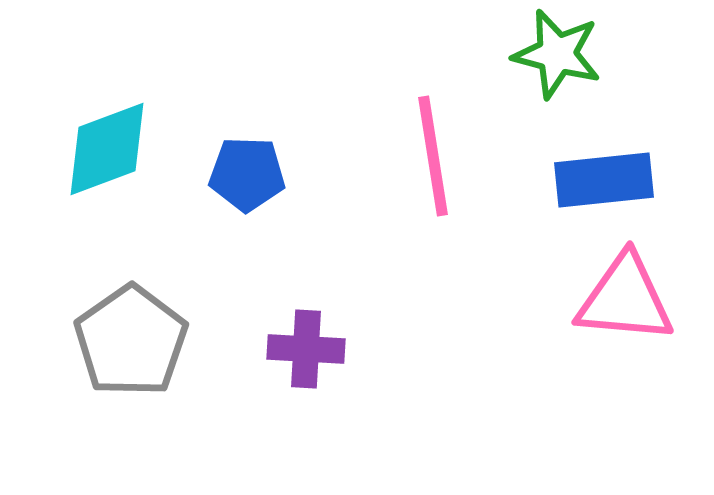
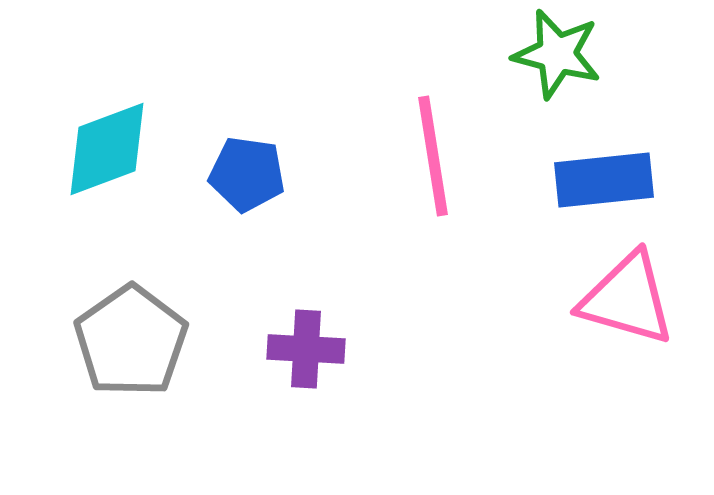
blue pentagon: rotated 6 degrees clockwise
pink triangle: moved 2 px right; rotated 11 degrees clockwise
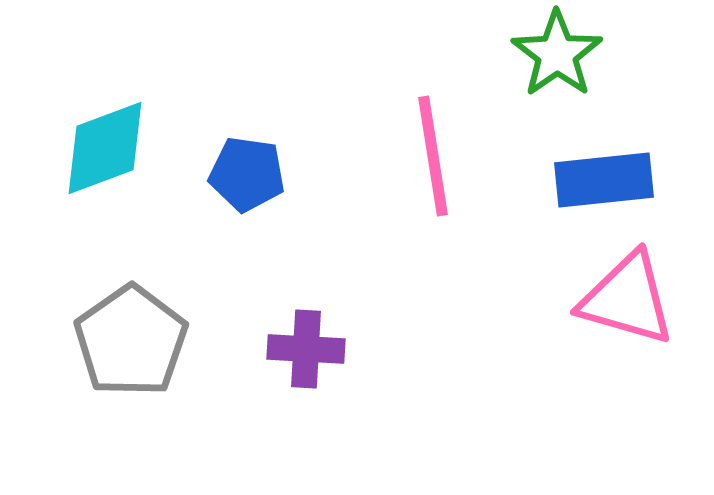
green star: rotated 22 degrees clockwise
cyan diamond: moved 2 px left, 1 px up
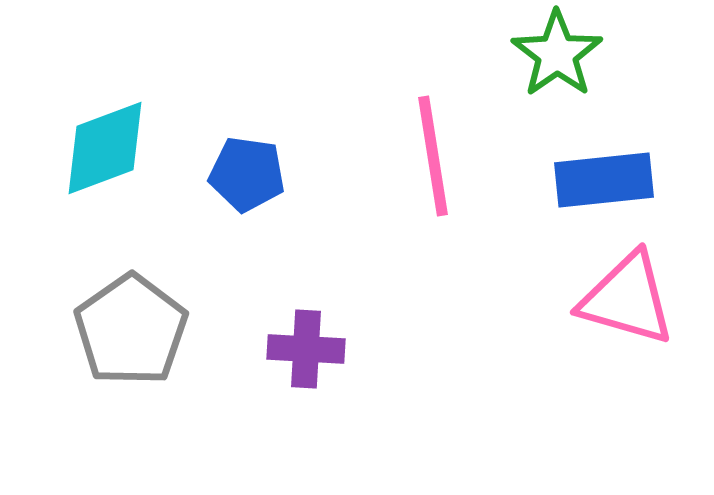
gray pentagon: moved 11 px up
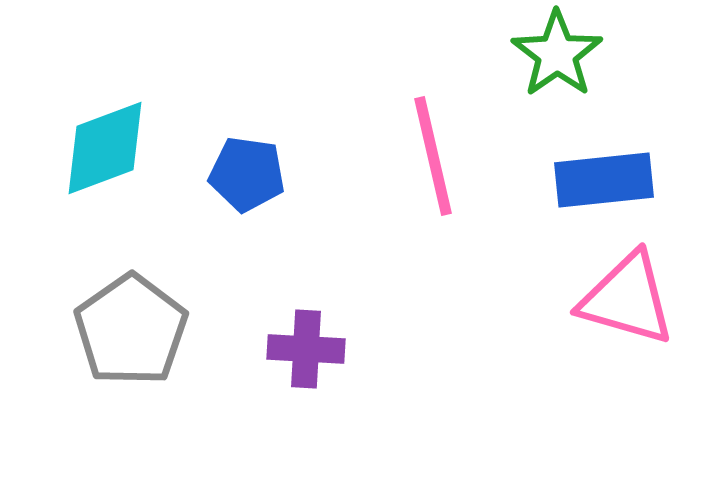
pink line: rotated 4 degrees counterclockwise
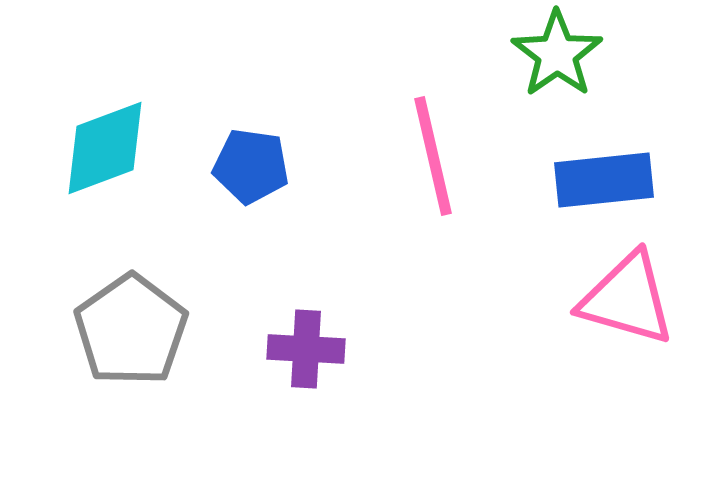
blue pentagon: moved 4 px right, 8 px up
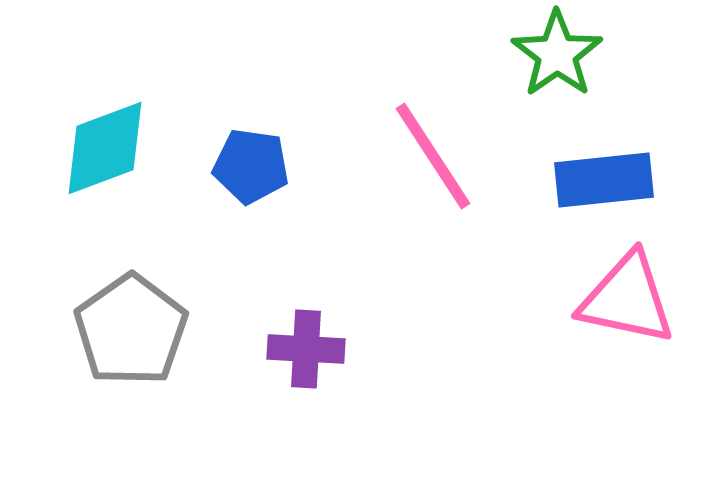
pink line: rotated 20 degrees counterclockwise
pink triangle: rotated 4 degrees counterclockwise
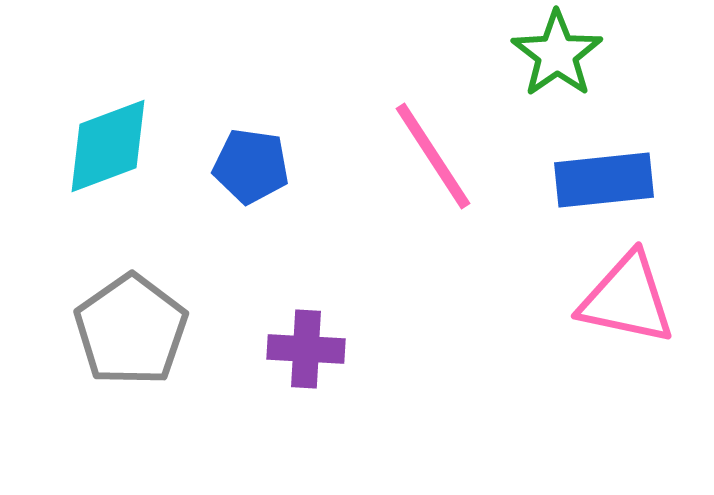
cyan diamond: moved 3 px right, 2 px up
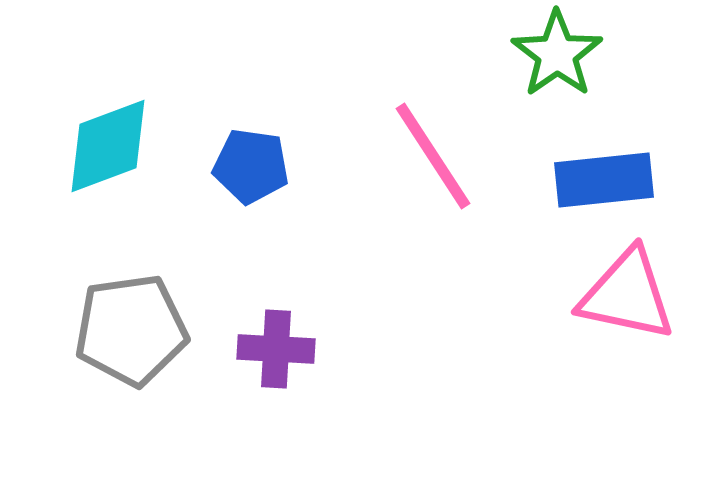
pink triangle: moved 4 px up
gray pentagon: rotated 27 degrees clockwise
purple cross: moved 30 px left
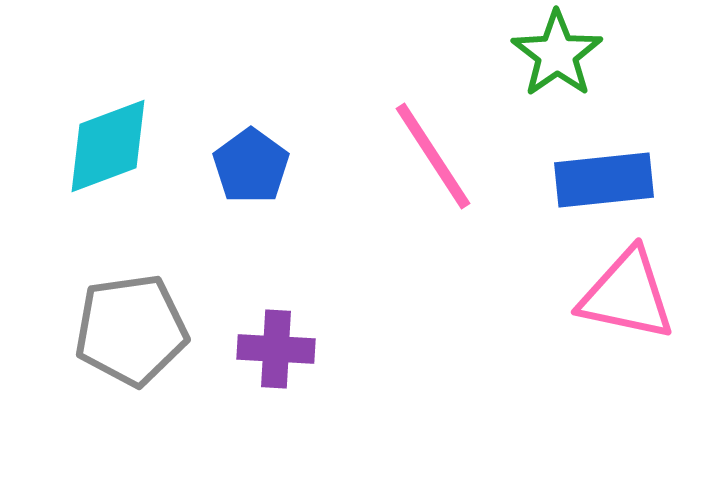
blue pentagon: rotated 28 degrees clockwise
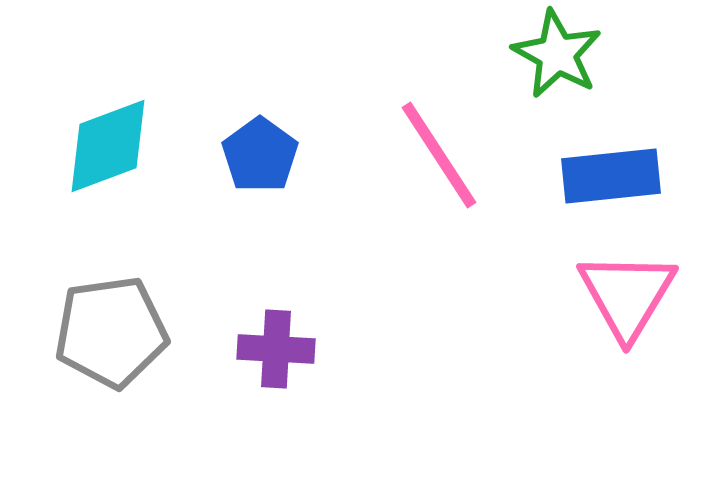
green star: rotated 8 degrees counterclockwise
pink line: moved 6 px right, 1 px up
blue pentagon: moved 9 px right, 11 px up
blue rectangle: moved 7 px right, 4 px up
pink triangle: rotated 49 degrees clockwise
gray pentagon: moved 20 px left, 2 px down
